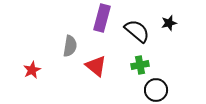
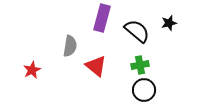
black circle: moved 12 px left
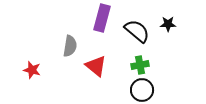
black star: moved 1 px left, 1 px down; rotated 14 degrees clockwise
red star: rotated 30 degrees counterclockwise
black circle: moved 2 px left
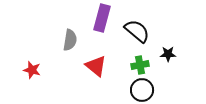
black star: moved 30 px down
gray semicircle: moved 6 px up
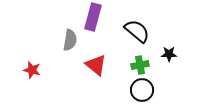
purple rectangle: moved 9 px left, 1 px up
black star: moved 1 px right
red triangle: moved 1 px up
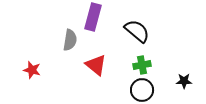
black star: moved 15 px right, 27 px down
green cross: moved 2 px right
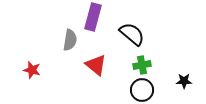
black semicircle: moved 5 px left, 3 px down
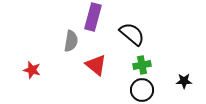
gray semicircle: moved 1 px right, 1 px down
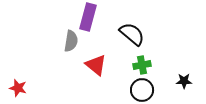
purple rectangle: moved 5 px left
red star: moved 14 px left, 18 px down
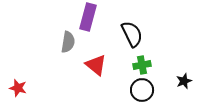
black semicircle: rotated 24 degrees clockwise
gray semicircle: moved 3 px left, 1 px down
black star: rotated 21 degrees counterclockwise
